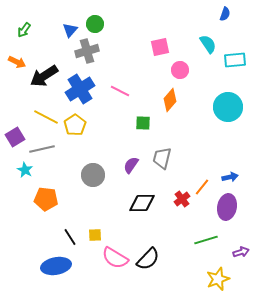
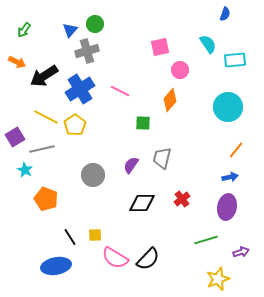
orange line: moved 34 px right, 37 px up
orange pentagon: rotated 15 degrees clockwise
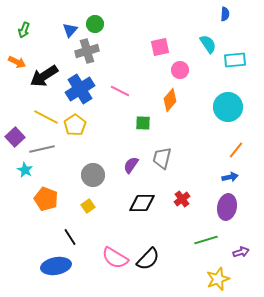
blue semicircle: rotated 16 degrees counterclockwise
green arrow: rotated 14 degrees counterclockwise
purple square: rotated 12 degrees counterclockwise
yellow square: moved 7 px left, 29 px up; rotated 32 degrees counterclockwise
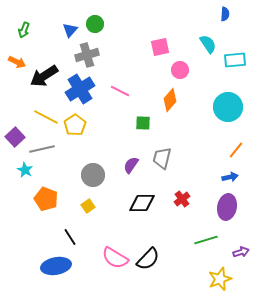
gray cross: moved 4 px down
yellow star: moved 2 px right
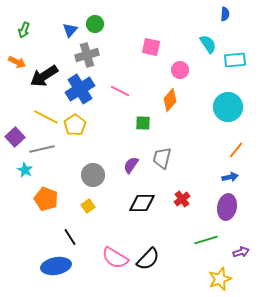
pink square: moved 9 px left; rotated 24 degrees clockwise
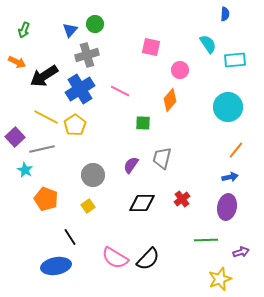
green line: rotated 15 degrees clockwise
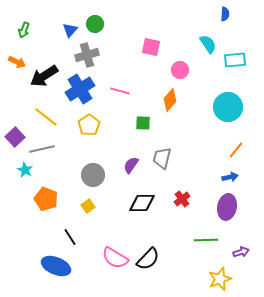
pink line: rotated 12 degrees counterclockwise
yellow line: rotated 10 degrees clockwise
yellow pentagon: moved 14 px right
blue ellipse: rotated 32 degrees clockwise
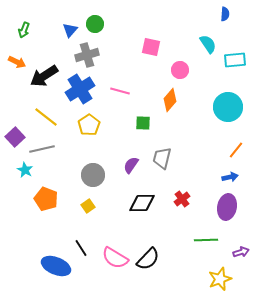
black line: moved 11 px right, 11 px down
